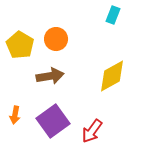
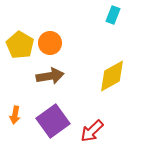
orange circle: moved 6 px left, 4 px down
red arrow: rotated 10 degrees clockwise
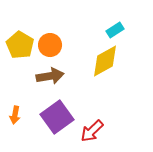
cyan rectangle: moved 2 px right, 15 px down; rotated 36 degrees clockwise
orange circle: moved 2 px down
yellow diamond: moved 7 px left, 15 px up
purple square: moved 4 px right, 4 px up
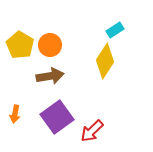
yellow diamond: rotated 28 degrees counterclockwise
orange arrow: moved 1 px up
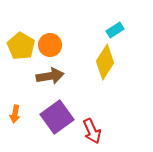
yellow pentagon: moved 1 px right, 1 px down
yellow diamond: moved 1 px down
red arrow: rotated 70 degrees counterclockwise
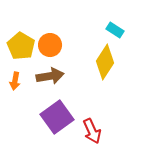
cyan rectangle: rotated 66 degrees clockwise
orange arrow: moved 33 px up
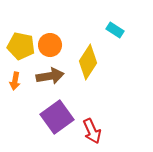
yellow pentagon: rotated 20 degrees counterclockwise
yellow diamond: moved 17 px left
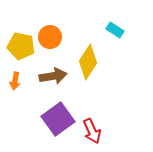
orange circle: moved 8 px up
brown arrow: moved 3 px right
purple square: moved 1 px right, 2 px down
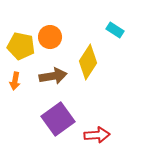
red arrow: moved 5 px right, 4 px down; rotated 70 degrees counterclockwise
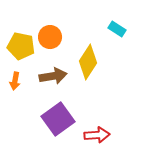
cyan rectangle: moved 2 px right, 1 px up
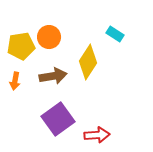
cyan rectangle: moved 2 px left, 5 px down
orange circle: moved 1 px left
yellow pentagon: rotated 20 degrees counterclockwise
